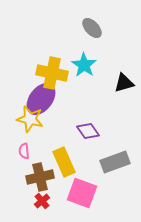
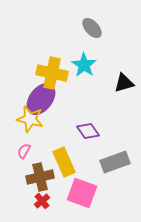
pink semicircle: rotated 35 degrees clockwise
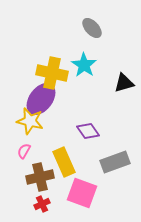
yellow star: moved 2 px down
red cross: moved 3 px down; rotated 14 degrees clockwise
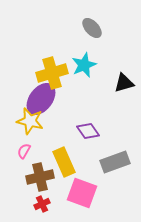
cyan star: rotated 15 degrees clockwise
yellow cross: rotated 28 degrees counterclockwise
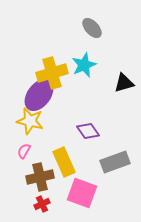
purple ellipse: moved 2 px left, 4 px up
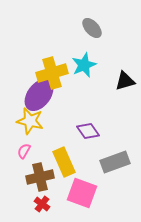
black triangle: moved 1 px right, 2 px up
red cross: rotated 28 degrees counterclockwise
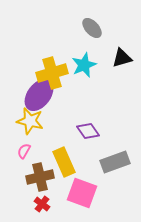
black triangle: moved 3 px left, 23 px up
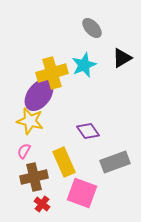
black triangle: rotated 15 degrees counterclockwise
brown cross: moved 6 px left
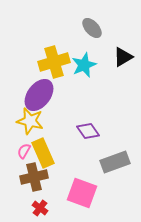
black triangle: moved 1 px right, 1 px up
yellow cross: moved 2 px right, 11 px up
yellow rectangle: moved 21 px left, 9 px up
red cross: moved 2 px left, 4 px down
